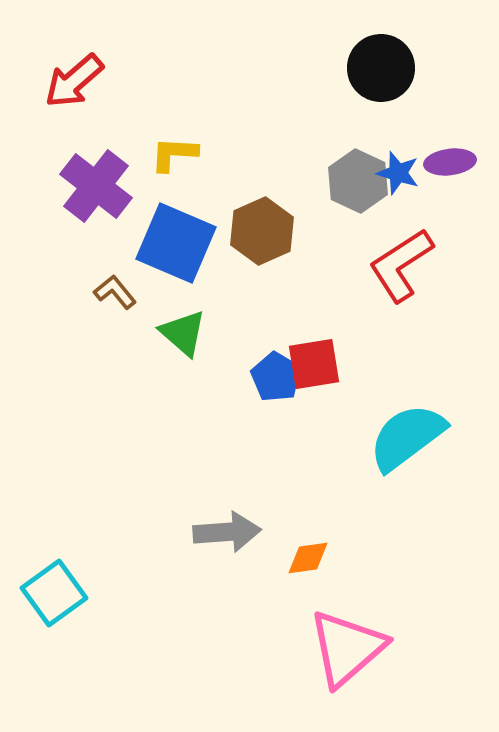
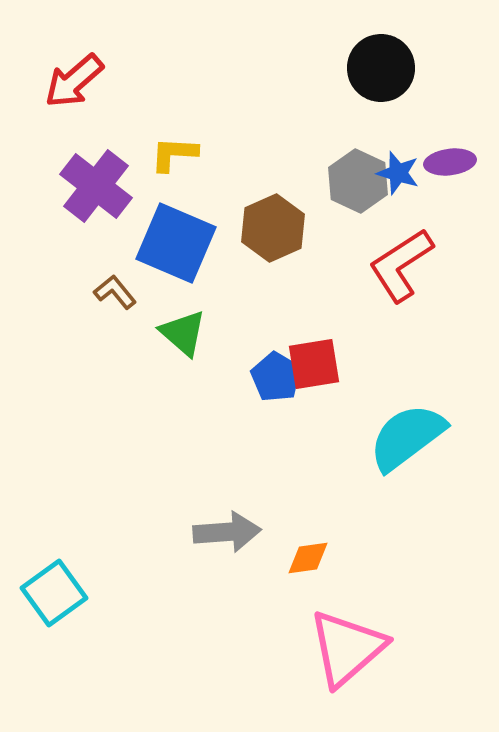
brown hexagon: moved 11 px right, 3 px up
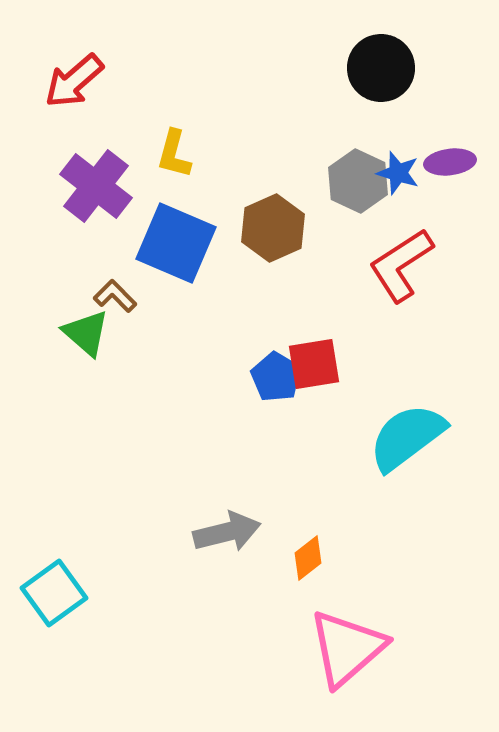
yellow L-shape: rotated 78 degrees counterclockwise
brown L-shape: moved 4 px down; rotated 6 degrees counterclockwise
green triangle: moved 97 px left
gray arrow: rotated 10 degrees counterclockwise
orange diamond: rotated 30 degrees counterclockwise
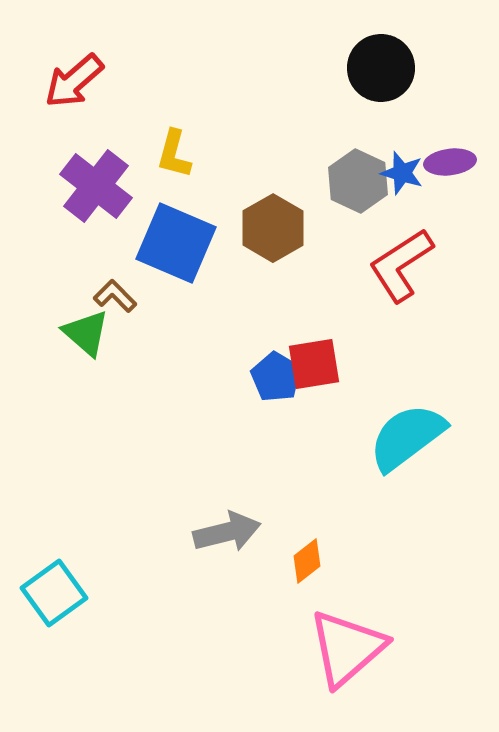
blue star: moved 4 px right
brown hexagon: rotated 6 degrees counterclockwise
orange diamond: moved 1 px left, 3 px down
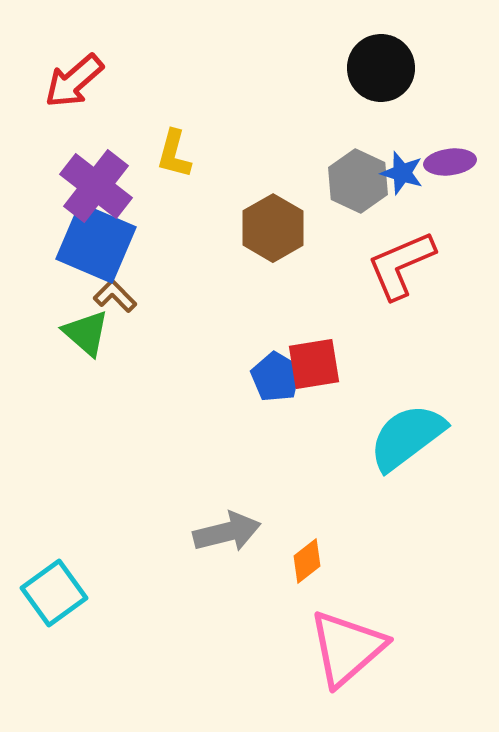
blue square: moved 80 px left
red L-shape: rotated 10 degrees clockwise
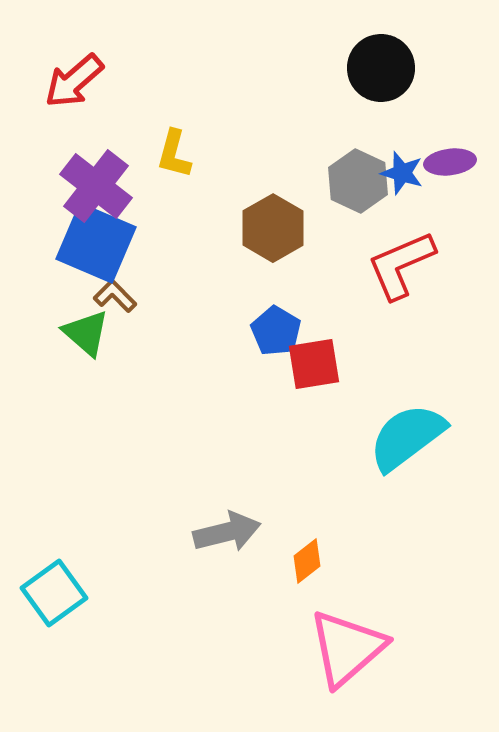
blue pentagon: moved 46 px up
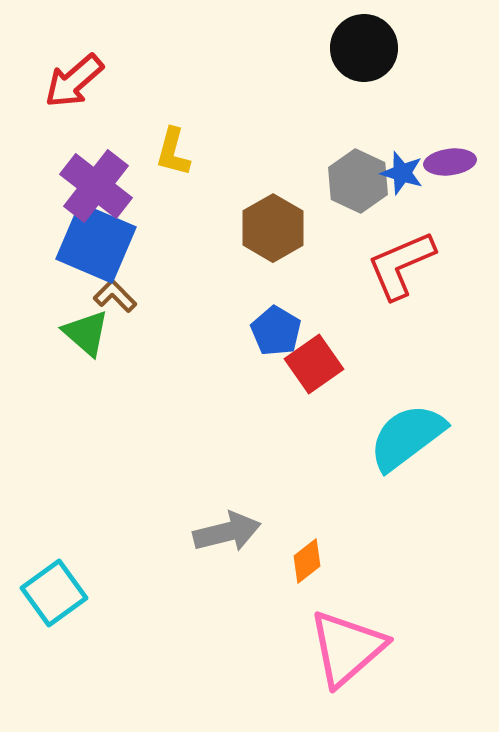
black circle: moved 17 px left, 20 px up
yellow L-shape: moved 1 px left, 2 px up
red square: rotated 26 degrees counterclockwise
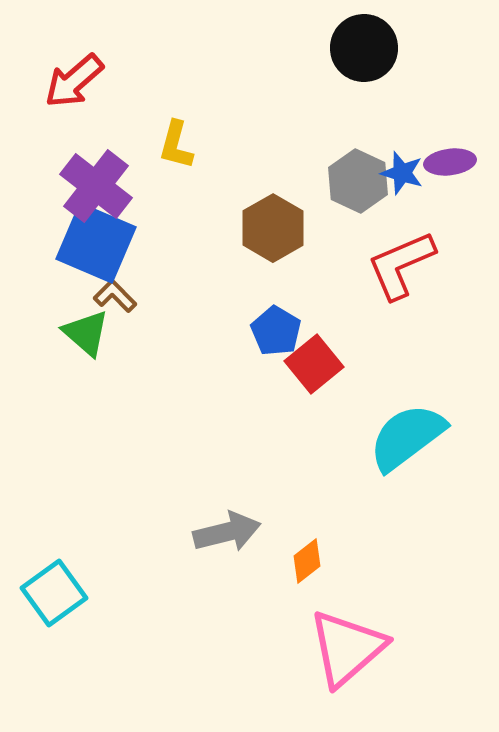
yellow L-shape: moved 3 px right, 7 px up
red square: rotated 4 degrees counterclockwise
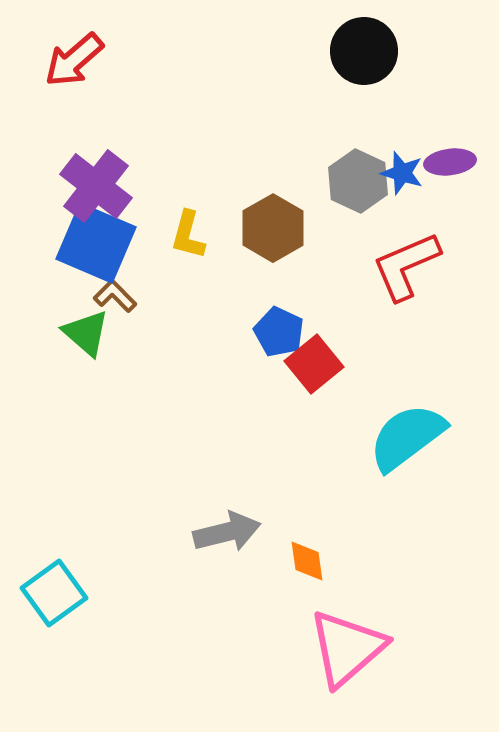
black circle: moved 3 px down
red arrow: moved 21 px up
yellow L-shape: moved 12 px right, 90 px down
red L-shape: moved 5 px right, 1 px down
blue pentagon: moved 3 px right, 1 px down; rotated 6 degrees counterclockwise
orange diamond: rotated 60 degrees counterclockwise
